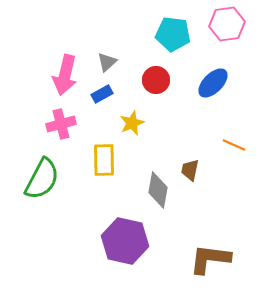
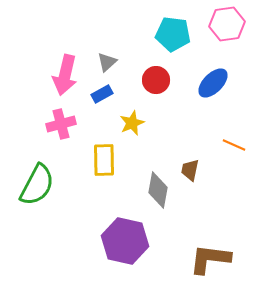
green semicircle: moved 5 px left, 6 px down
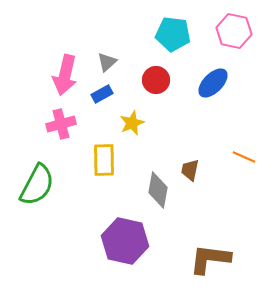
pink hexagon: moved 7 px right, 7 px down; rotated 20 degrees clockwise
orange line: moved 10 px right, 12 px down
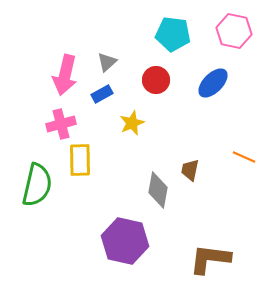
yellow rectangle: moved 24 px left
green semicircle: rotated 15 degrees counterclockwise
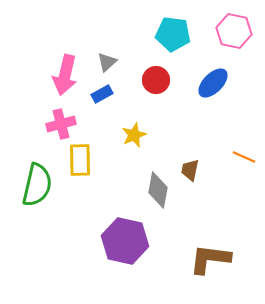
yellow star: moved 2 px right, 12 px down
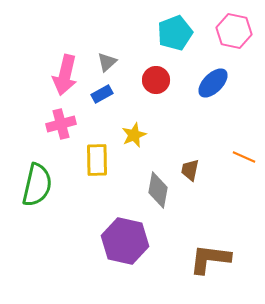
cyan pentagon: moved 2 px right, 1 px up; rotated 28 degrees counterclockwise
yellow rectangle: moved 17 px right
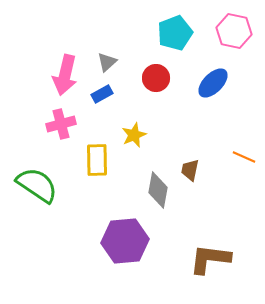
red circle: moved 2 px up
green semicircle: rotated 69 degrees counterclockwise
purple hexagon: rotated 18 degrees counterclockwise
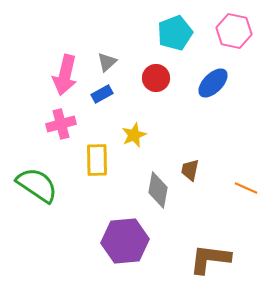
orange line: moved 2 px right, 31 px down
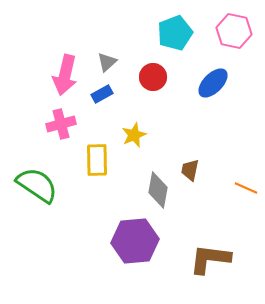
red circle: moved 3 px left, 1 px up
purple hexagon: moved 10 px right
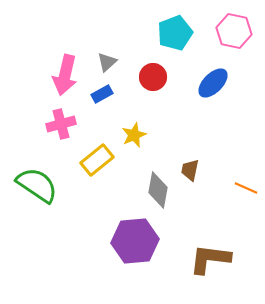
yellow rectangle: rotated 52 degrees clockwise
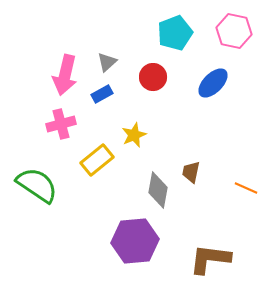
brown trapezoid: moved 1 px right, 2 px down
